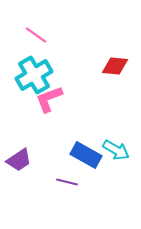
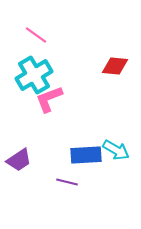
blue rectangle: rotated 32 degrees counterclockwise
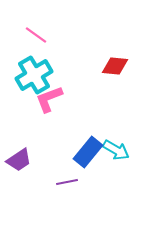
blue rectangle: moved 2 px right, 3 px up; rotated 48 degrees counterclockwise
purple line: rotated 25 degrees counterclockwise
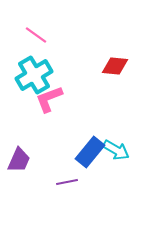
blue rectangle: moved 2 px right
purple trapezoid: rotated 32 degrees counterclockwise
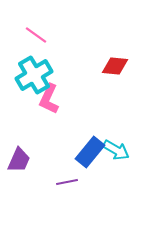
pink L-shape: rotated 44 degrees counterclockwise
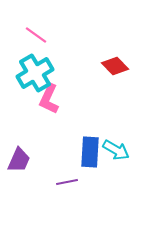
red diamond: rotated 40 degrees clockwise
cyan cross: moved 1 px right, 2 px up
blue rectangle: rotated 36 degrees counterclockwise
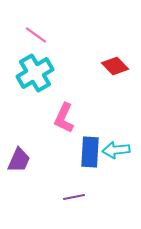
pink L-shape: moved 15 px right, 19 px down
cyan arrow: rotated 144 degrees clockwise
purple line: moved 7 px right, 15 px down
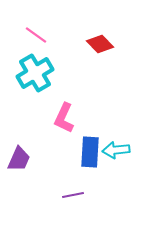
red diamond: moved 15 px left, 22 px up
purple trapezoid: moved 1 px up
purple line: moved 1 px left, 2 px up
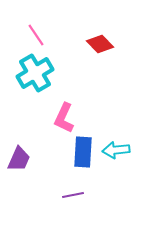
pink line: rotated 20 degrees clockwise
blue rectangle: moved 7 px left
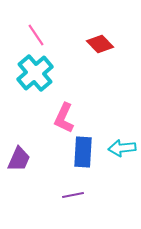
cyan cross: rotated 9 degrees counterclockwise
cyan arrow: moved 6 px right, 2 px up
